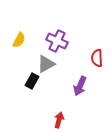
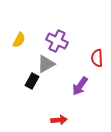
purple arrow: rotated 12 degrees clockwise
red arrow: rotated 70 degrees clockwise
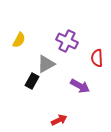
purple cross: moved 10 px right
purple arrow: rotated 96 degrees counterclockwise
red arrow: rotated 21 degrees counterclockwise
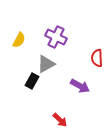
purple cross: moved 11 px left, 4 px up
red arrow: moved 1 px right; rotated 70 degrees clockwise
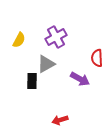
purple cross: rotated 35 degrees clockwise
black rectangle: rotated 28 degrees counterclockwise
purple arrow: moved 7 px up
red arrow: rotated 119 degrees clockwise
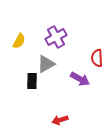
yellow semicircle: moved 1 px down
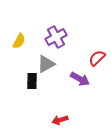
red semicircle: rotated 48 degrees clockwise
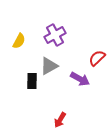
purple cross: moved 1 px left, 2 px up
gray triangle: moved 3 px right, 2 px down
red arrow: rotated 42 degrees counterclockwise
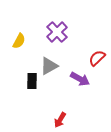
purple cross: moved 2 px right, 3 px up; rotated 15 degrees counterclockwise
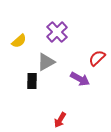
yellow semicircle: rotated 21 degrees clockwise
gray triangle: moved 3 px left, 4 px up
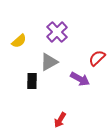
gray triangle: moved 3 px right
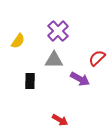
purple cross: moved 1 px right, 1 px up
yellow semicircle: moved 1 px left; rotated 14 degrees counterclockwise
gray triangle: moved 5 px right, 2 px up; rotated 30 degrees clockwise
black rectangle: moved 2 px left
red arrow: rotated 91 degrees counterclockwise
